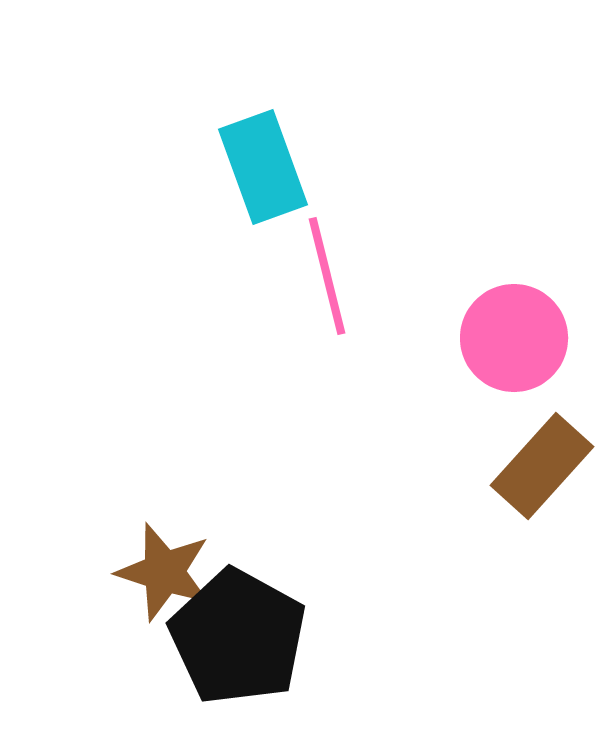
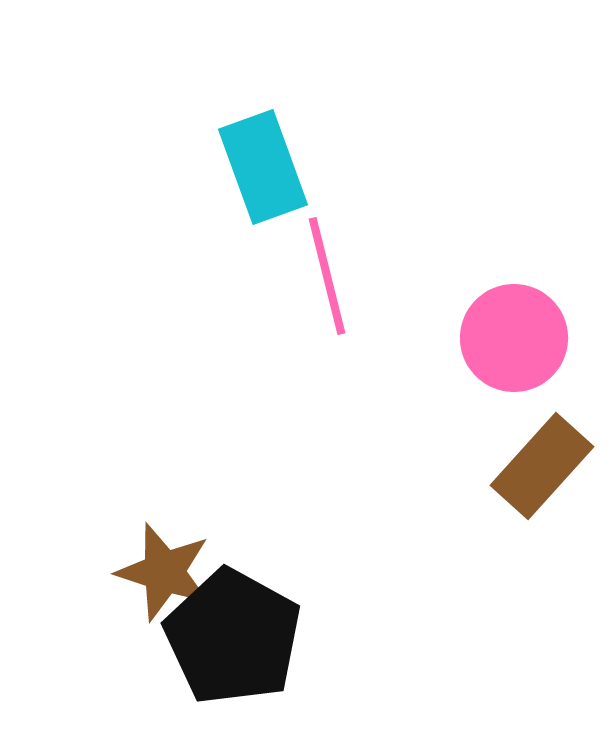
black pentagon: moved 5 px left
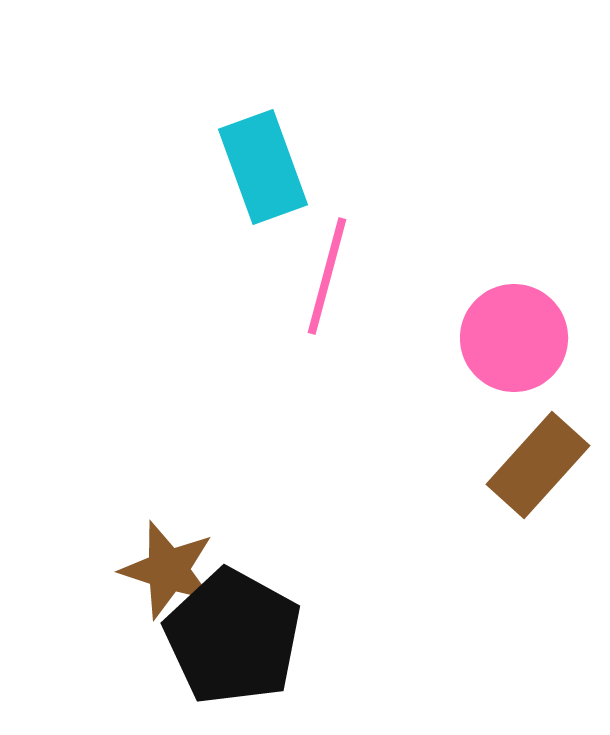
pink line: rotated 29 degrees clockwise
brown rectangle: moved 4 px left, 1 px up
brown star: moved 4 px right, 2 px up
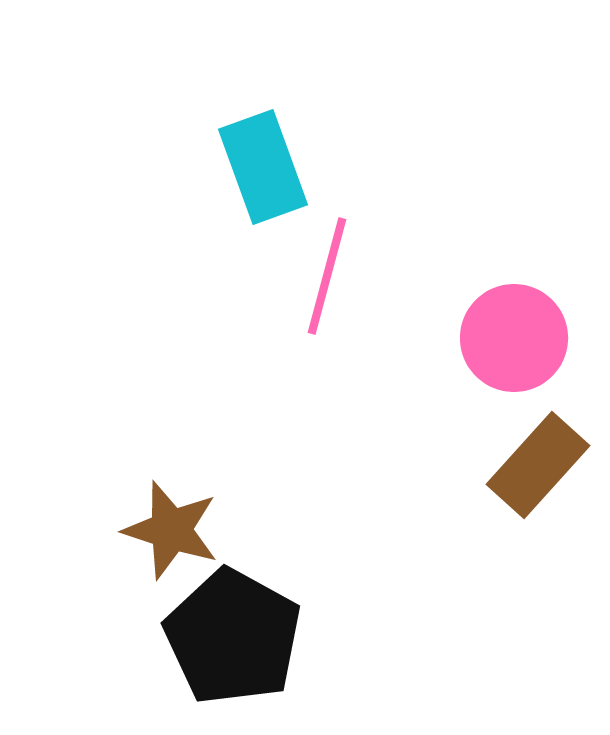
brown star: moved 3 px right, 40 px up
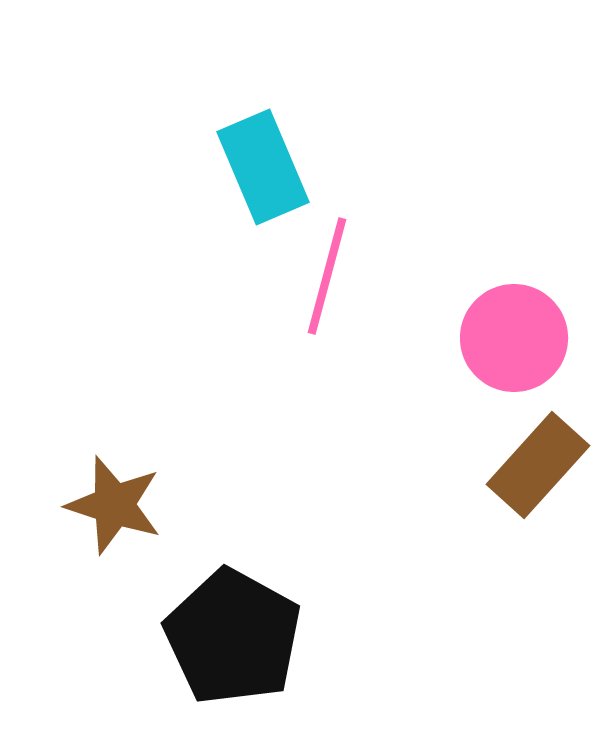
cyan rectangle: rotated 3 degrees counterclockwise
brown star: moved 57 px left, 25 px up
